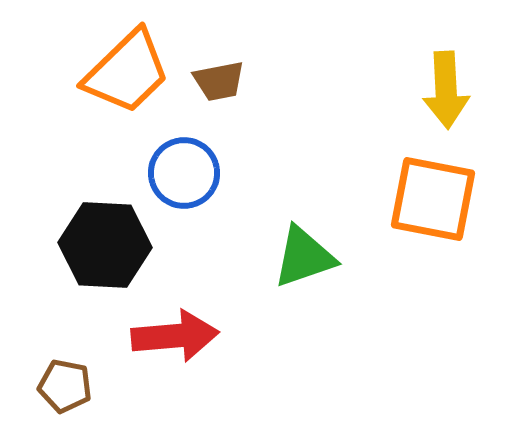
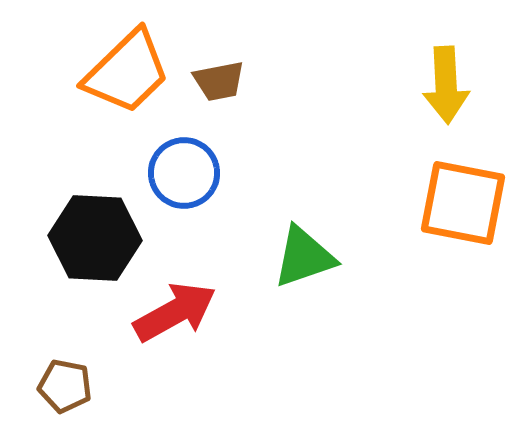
yellow arrow: moved 5 px up
orange square: moved 30 px right, 4 px down
black hexagon: moved 10 px left, 7 px up
red arrow: moved 24 px up; rotated 24 degrees counterclockwise
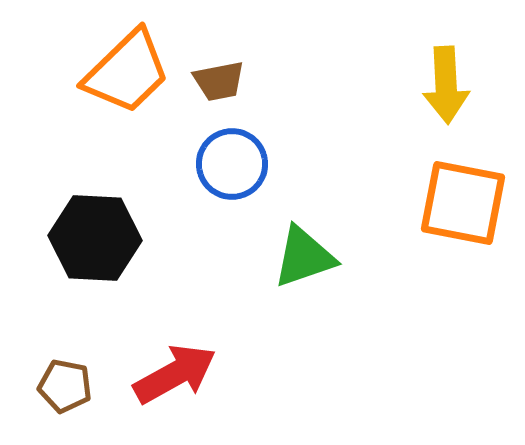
blue circle: moved 48 px right, 9 px up
red arrow: moved 62 px down
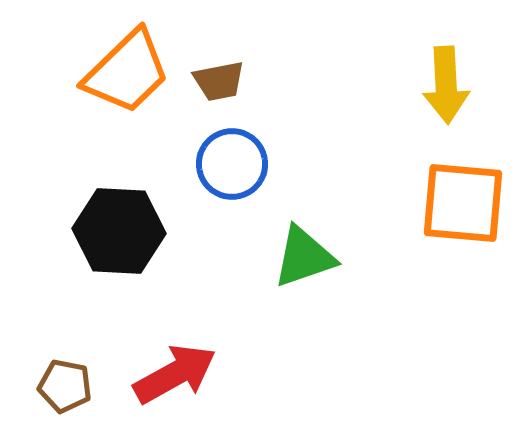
orange square: rotated 6 degrees counterclockwise
black hexagon: moved 24 px right, 7 px up
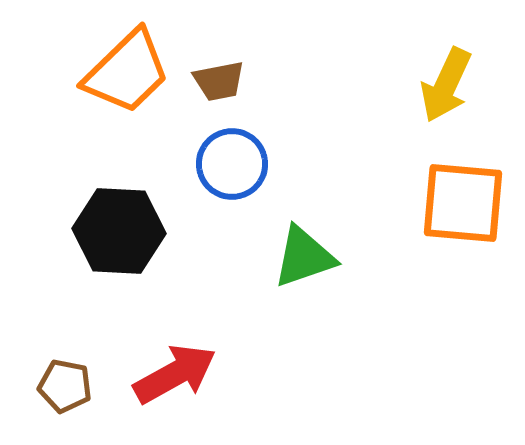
yellow arrow: rotated 28 degrees clockwise
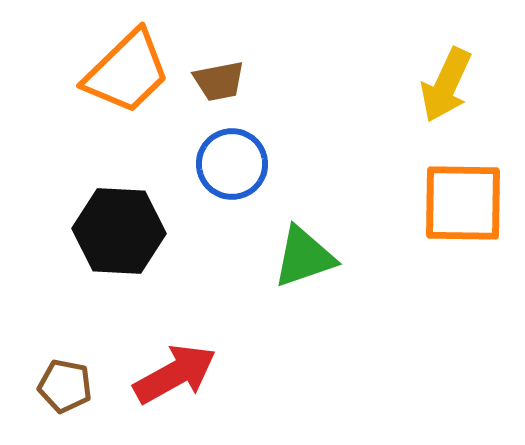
orange square: rotated 4 degrees counterclockwise
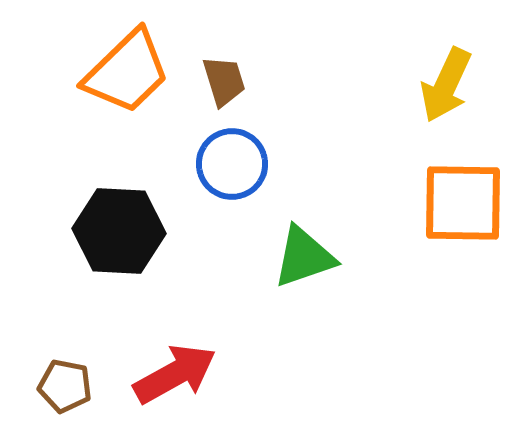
brown trapezoid: moved 5 px right; rotated 96 degrees counterclockwise
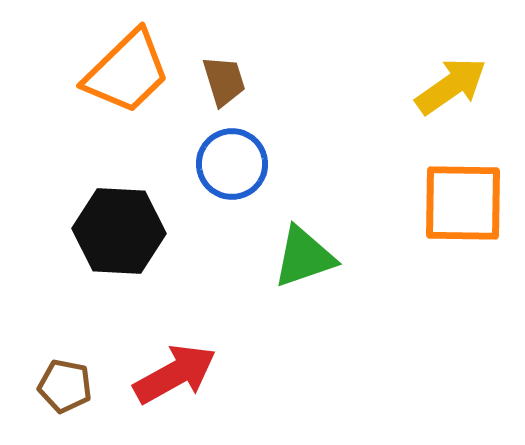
yellow arrow: moved 5 px right, 1 px down; rotated 150 degrees counterclockwise
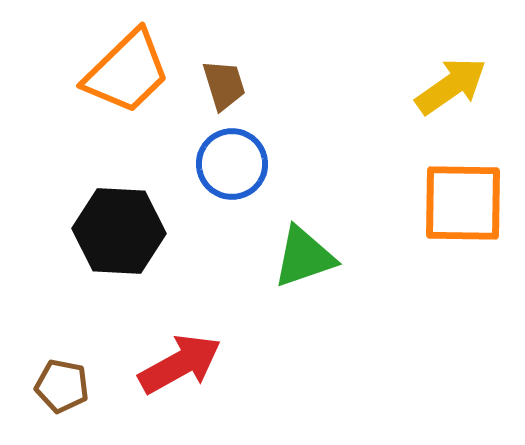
brown trapezoid: moved 4 px down
red arrow: moved 5 px right, 10 px up
brown pentagon: moved 3 px left
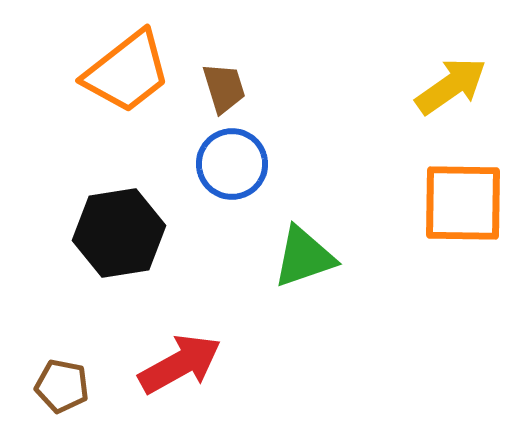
orange trapezoid: rotated 6 degrees clockwise
brown trapezoid: moved 3 px down
black hexagon: moved 2 px down; rotated 12 degrees counterclockwise
